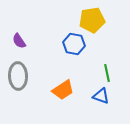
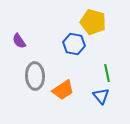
yellow pentagon: moved 1 px right, 2 px down; rotated 25 degrees clockwise
gray ellipse: moved 17 px right
blue triangle: rotated 30 degrees clockwise
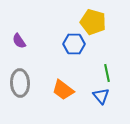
blue hexagon: rotated 10 degrees counterclockwise
gray ellipse: moved 15 px left, 7 px down
orange trapezoid: rotated 70 degrees clockwise
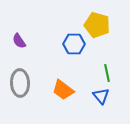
yellow pentagon: moved 4 px right, 3 px down
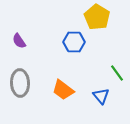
yellow pentagon: moved 8 px up; rotated 15 degrees clockwise
blue hexagon: moved 2 px up
green line: moved 10 px right; rotated 24 degrees counterclockwise
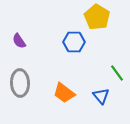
orange trapezoid: moved 1 px right, 3 px down
